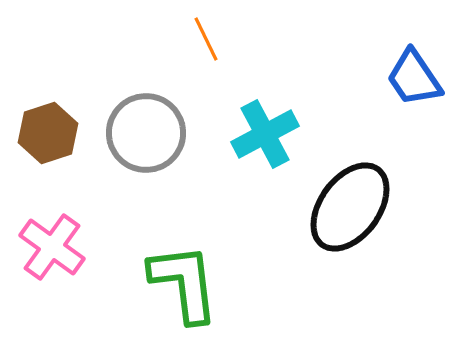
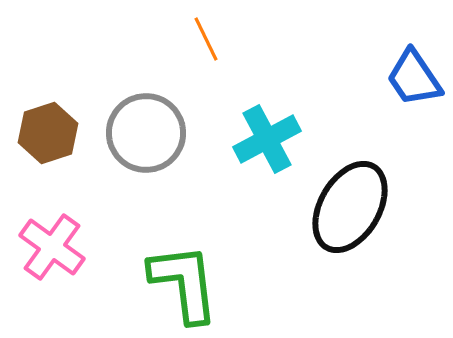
cyan cross: moved 2 px right, 5 px down
black ellipse: rotated 6 degrees counterclockwise
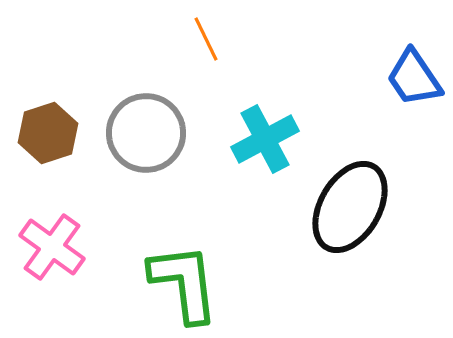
cyan cross: moved 2 px left
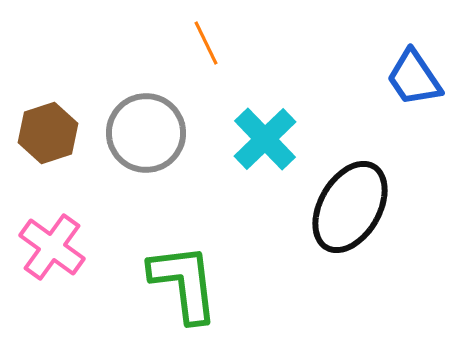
orange line: moved 4 px down
cyan cross: rotated 16 degrees counterclockwise
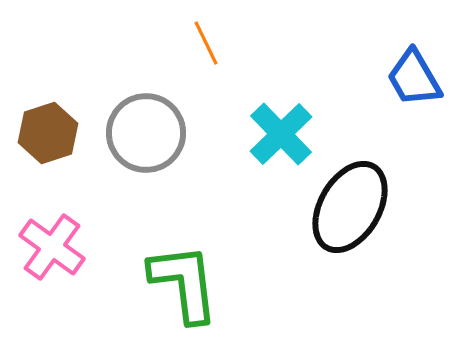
blue trapezoid: rotated 4 degrees clockwise
cyan cross: moved 16 px right, 5 px up
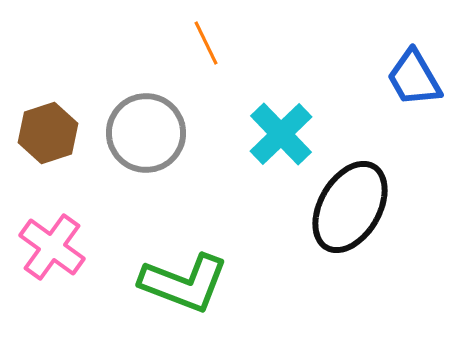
green L-shape: rotated 118 degrees clockwise
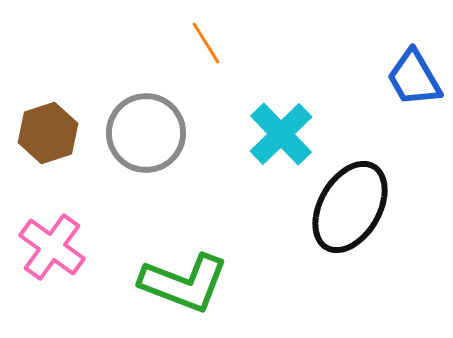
orange line: rotated 6 degrees counterclockwise
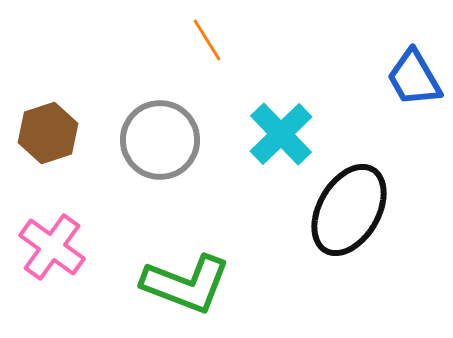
orange line: moved 1 px right, 3 px up
gray circle: moved 14 px right, 7 px down
black ellipse: moved 1 px left, 3 px down
green L-shape: moved 2 px right, 1 px down
